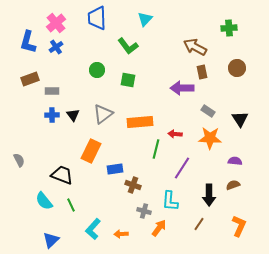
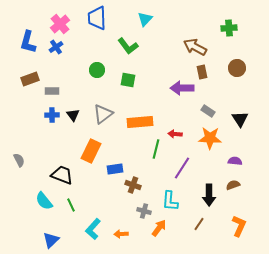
pink cross at (56, 23): moved 4 px right, 1 px down
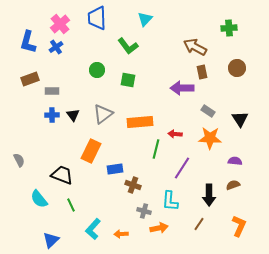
cyan semicircle at (44, 201): moved 5 px left, 2 px up
orange arrow at (159, 228): rotated 42 degrees clockwise
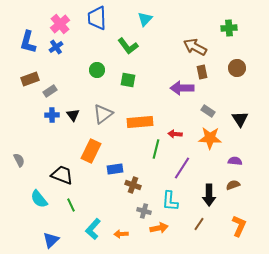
gray rectangle at (52, 91): moved 2 px left; rotated 32 degrees counterclockwise
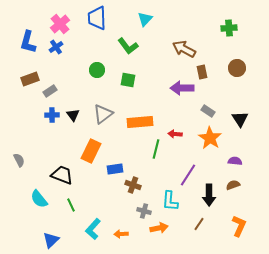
brown arrow at (195, 47): moved 11 px left, 2 px down
orange star at (210, 138): rotated 30 degrees clockwise
purple line at (182, 168): moved 6 px right, 7 px down
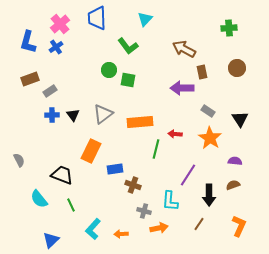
green circle at (97, 70): moved 12 px right
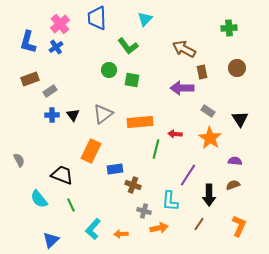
green square at (128, 80): moved 4 px right
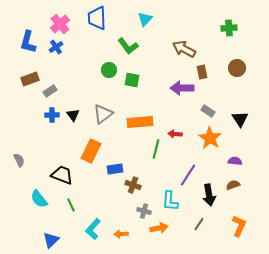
black arrow at (209, 195): rotated 10 degrees counterclockwise
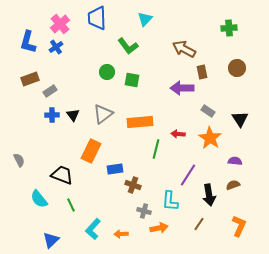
green circle at (109, 70): moved 2 px left, 2 px down
red arrow at (175, 134): moved 3 px right
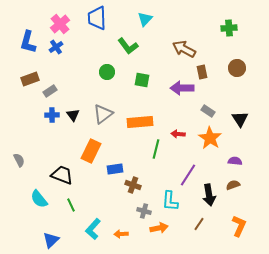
green square at (132, 80): moved 10 px right
